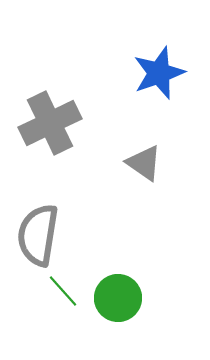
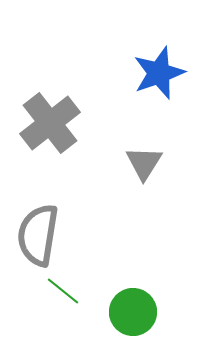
gray cross: rotated 12 degrees counterclockwise
gray triangle: rotated 27 degrees clockwise
green line: rotated 9 degrees counterclockwise
green circle: moved 15 px right, 14 px down
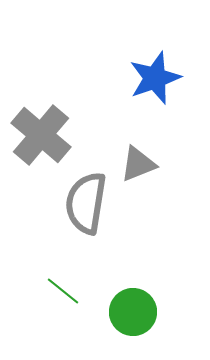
blue star: moved 4 px left, 5 px down
gray cross: moved 9 px left, 12 px down; rotated 12 degrees counterclockwise
gray triangle: moved 6 px left, 1 px down; rotated 36 degrees clockwise
gray semicircle: moved 48 px right, 32 px up
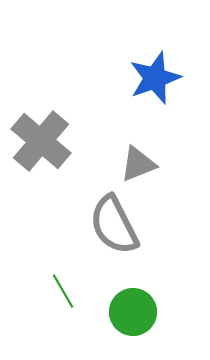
gray cross: moved 6 px down
gray semicircle: moved 28 px right, 22 px down; rotated 36 degrees counterclockwise
green line: rotated 21 degrees clockwise
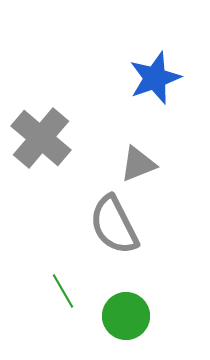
gray cross: moved 3 px up
green circle: moved 7 px left, 4 px down
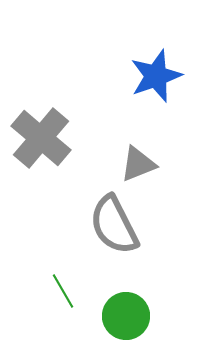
blue star: moved 1 px right, 2 px up
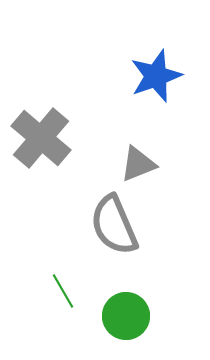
gray semicircle: rotated 4 degrees clockwise
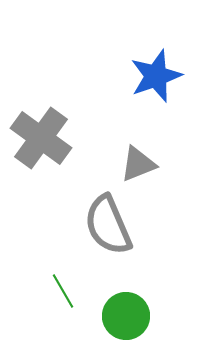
gray cross: rotated 4 degrees counterclockwise
gray semicircle: moved 6 px left
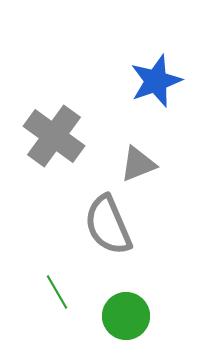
blue star: moved 5 px down
gray cross: moved 13 px right, 2 px up
green line: moved 6 px left, 1 px down
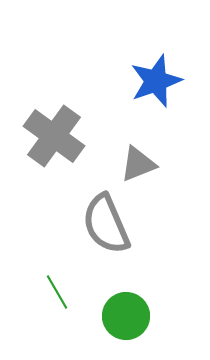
gray semicircle: moved 2 px left, 1 px up
